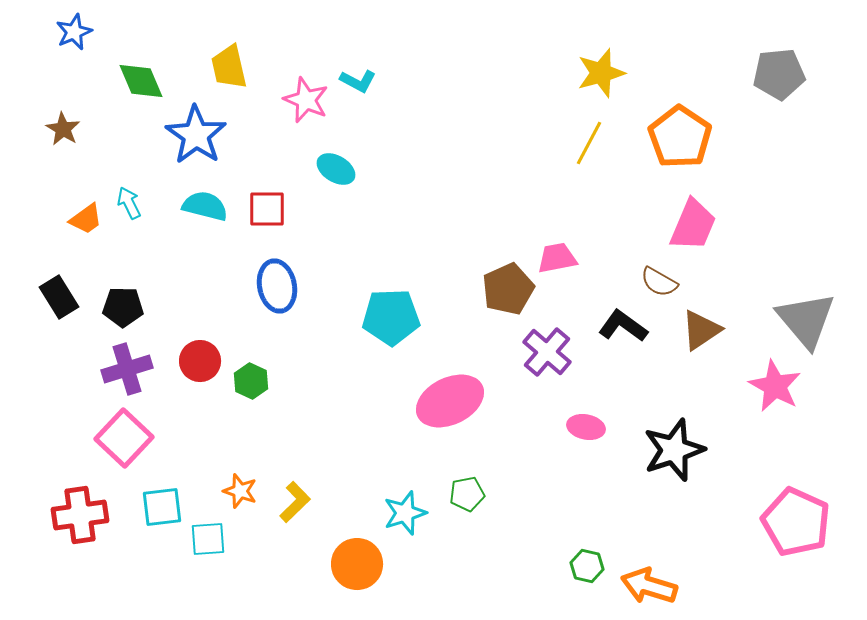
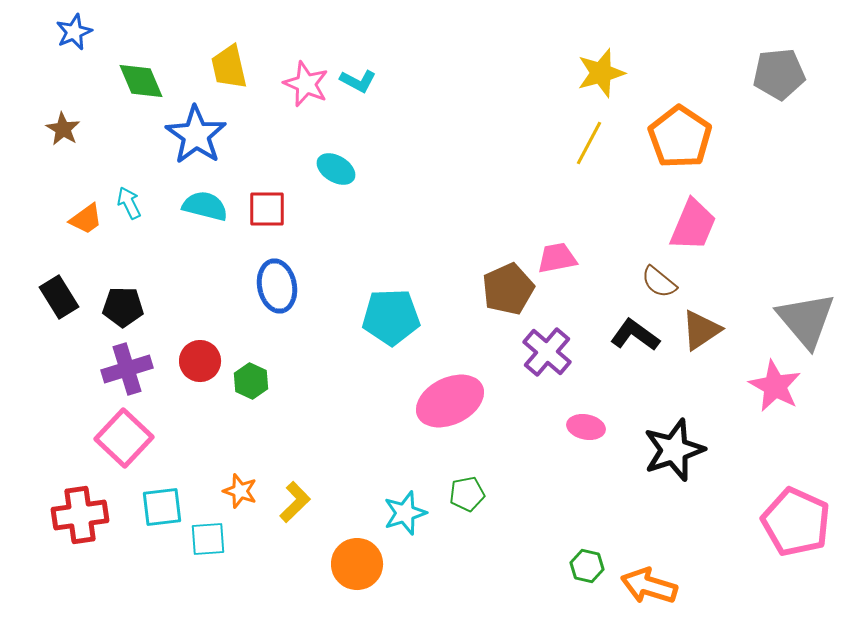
pink star at (306, 100): moved 16 px up
brown semicircle at (659, 282): rotated 9 degrees clockwise
black L-shape at (623, 326): moved 12 px right, 9 px down
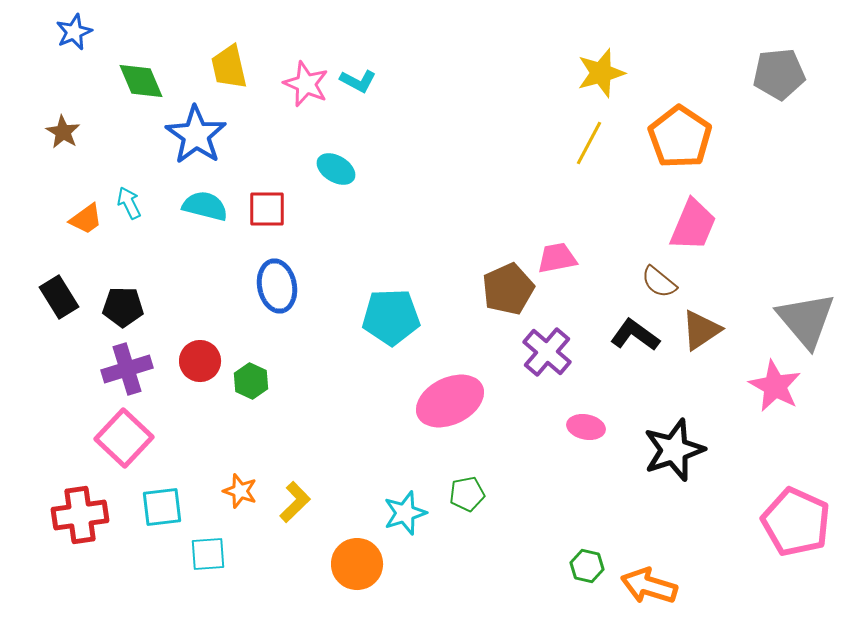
brown star at (63, 129): moved 3 px down
cyan square at (208, 539): moved 15 px down
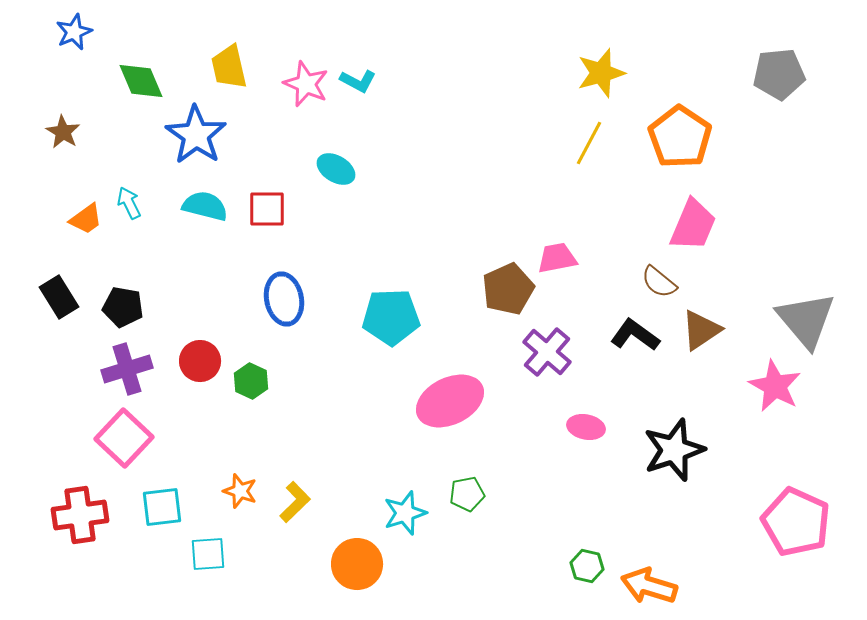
blue ellipse at (277, 286): moved 7 px right, 13 px down
black pentagon at (123, 307): rotated 9 degrees clockwise
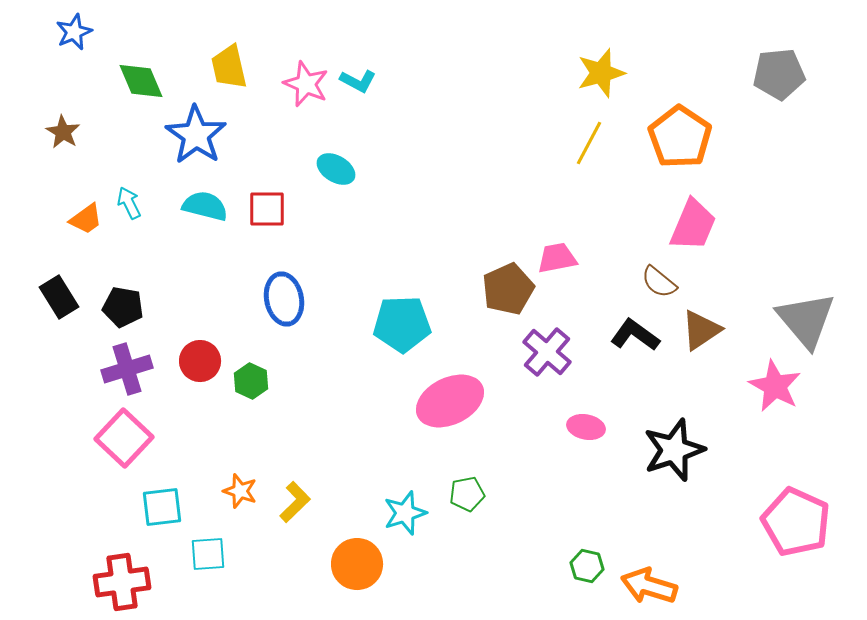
cyan pentagon at (391, 317): moved 11 px right, 7 px down
red cross at (80, 515): moved 42 px right, 67 px down
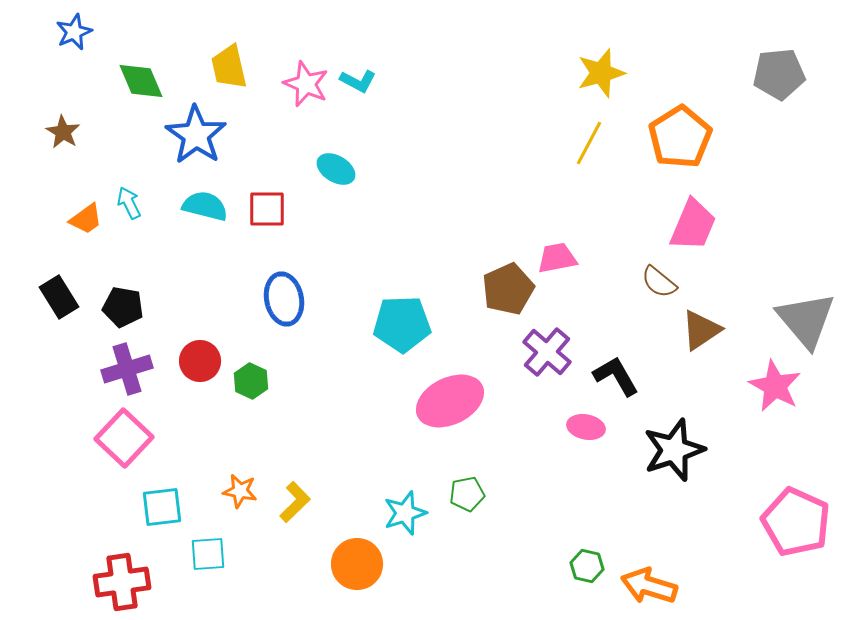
orange pentagon at (680, 137): rotated 6 degrees clockwise
black L-shape at (635, 335): moved 19 px left, 41 px down; rotated 24 degrees clockwise
orange star at (240, 491): rotated 8 degrees counterclockwise
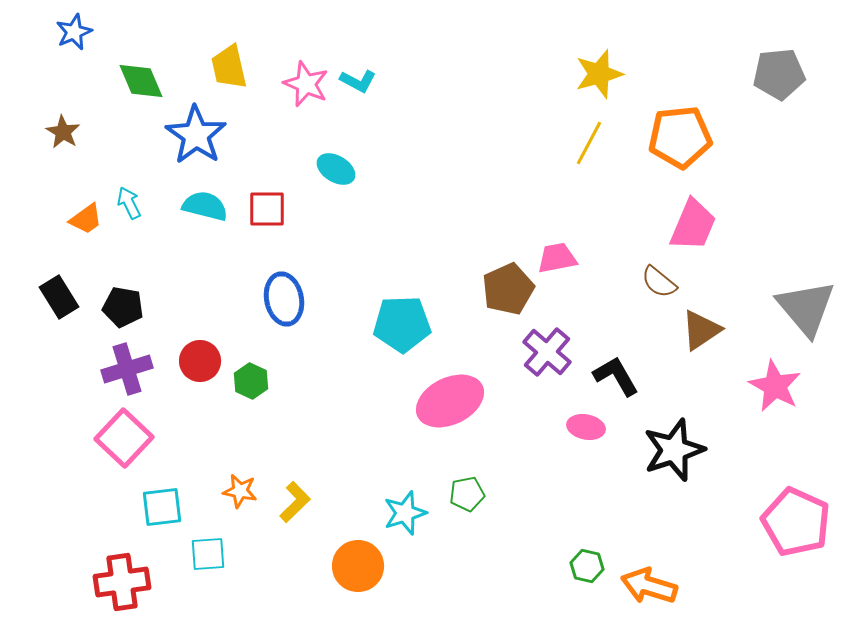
yellow star at (601, 73): moved 2 px left, 1 px down
orange pentagon at (680, 137): rotated 26 degrees clockwise
gray triangle at (806, 320): moved 12 px up
orange circle at (357, 564): moved 1 px right, 2 px down
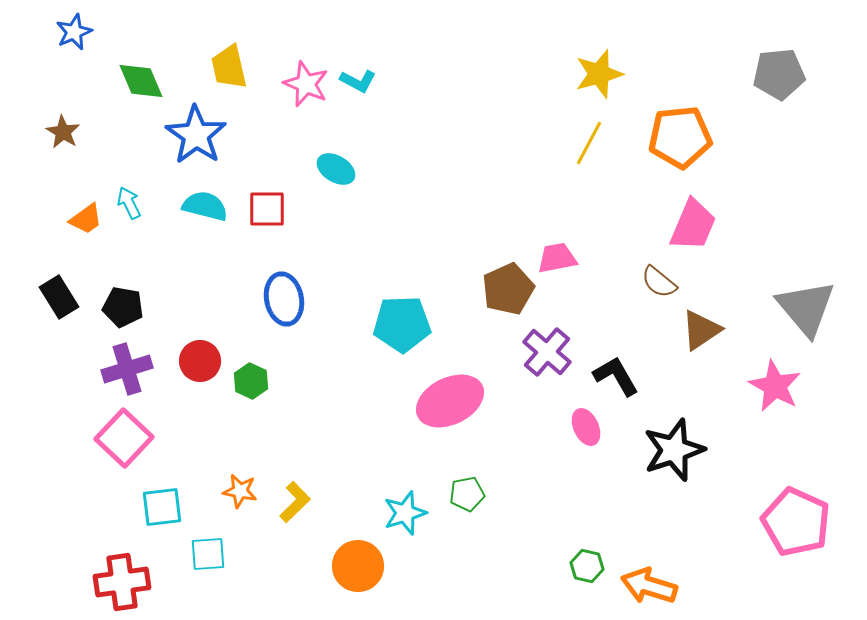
pink ellipse at (586, 427): rotated 54 degrees clockwise
